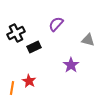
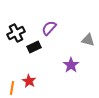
purple semicircle: moved 7 px left, 4 px down
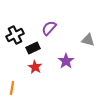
black cross: moved 1 px left, 2 px down
black rectangle: moved 1 px left, 1 px down
purple star: moved 5 px left, 4 px up
red star: moved 6 px right, 14 px up
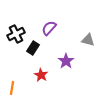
black cross: moved 1 px right, 1 px up
black rectangle: rotated 32 degrees counterclockwise
red star: moved 6 px right, 8 px down
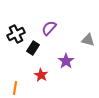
orange line: moved 3 px right
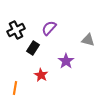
black cross: moved 4 px up
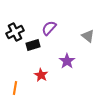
black cross: moved 1 px left, 2 px down
gray triangle: moved 4 px up; rotated 24 degrees clockwise
black rectangle: moved 3 px up; rotated 40 degrees clockwise
purple star: moved 1 px right
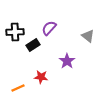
black cross: rotated 24 degrees clockwise
black rectangle: rotated 16 degrees counterclockwise
red star: moved 2 px down; rotated 24 degrees counterclockwise
orange line: moved 3 px right; rotated 56 degrees clockwise
